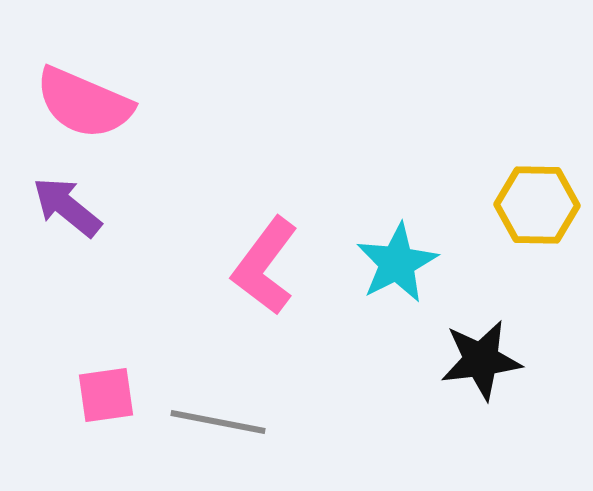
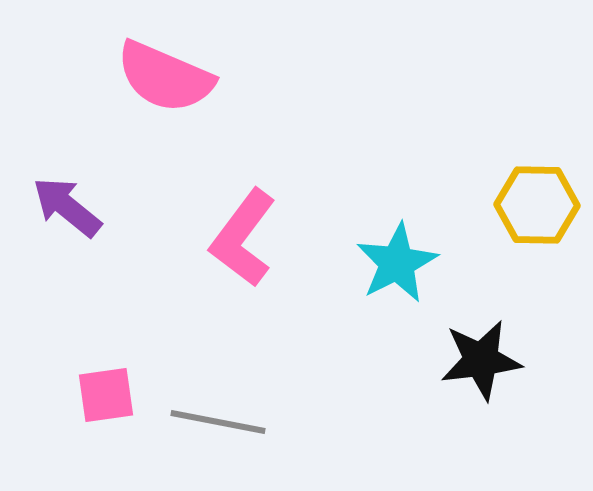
pink semicircle: moved 81 px right, 26 px up
pink L-shape: moved 22 px left, 28 px up
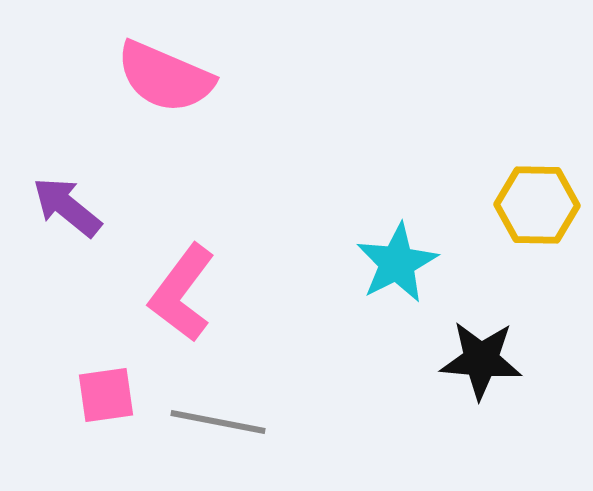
pink L-shape: moved 61 px left, 55 px down
black star: rotated 12 degrees clockwise
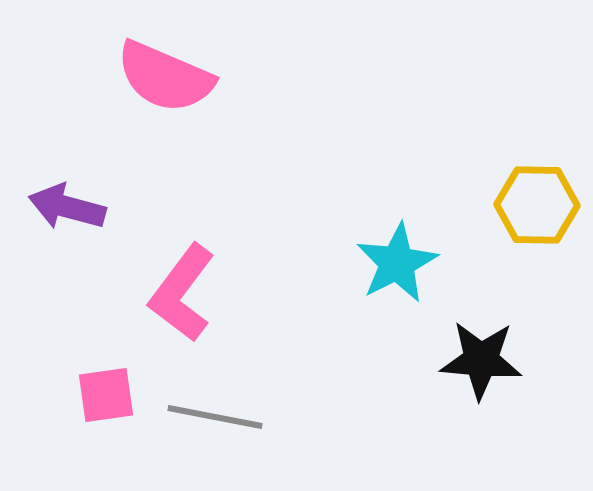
purple arrow: rotated 24 degrees counterclockwise
gray line: moved 3 px left, 5 px up
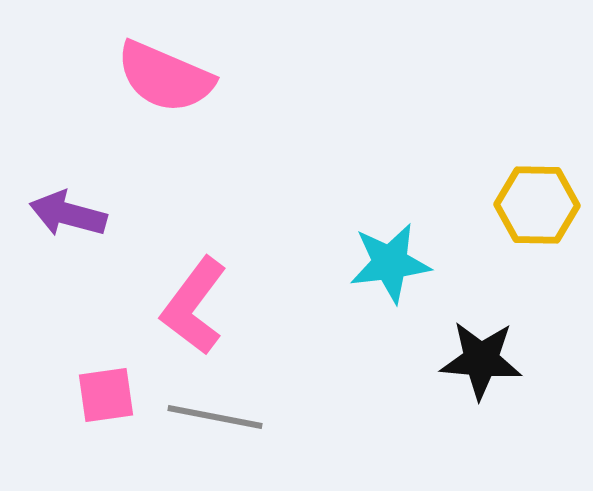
purple arrow: moved 1 px right, 7 px down
cyan star: moved 7 px left; rotated 20 degrees clockwise
pink L-shape: moved 12 px right, 13 px down
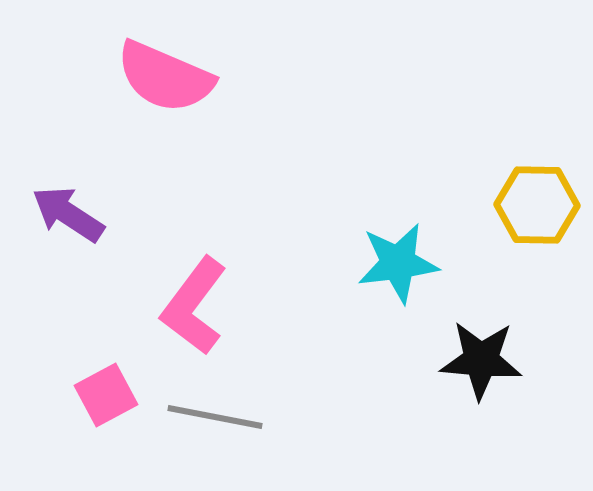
purple arrow: rotated 18 degrees clockwise
cyan star: moved 8 px right
pink square: rotated 20 degrees counterclockwise
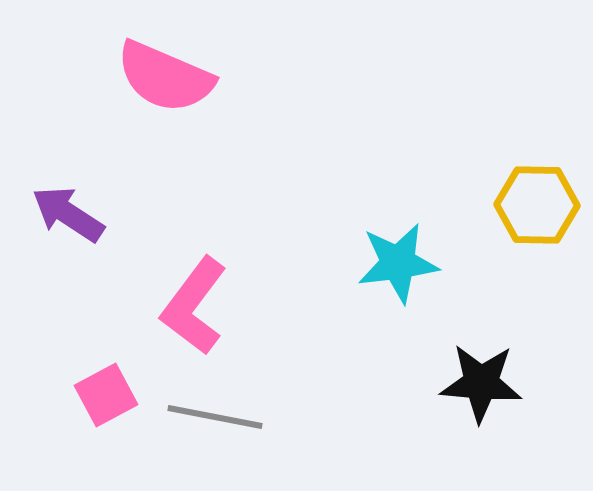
black star: moved 23 px down
